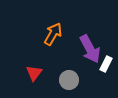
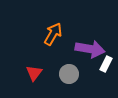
purple arrow: rotated 52 degrees counterclockwise
gray circle: moved 6 px up
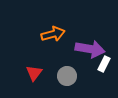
orange arrow: rotated 45 degrees clockwise
white rectangle: moved 2 px left
gray circle: moved 2 px left, 2 px down
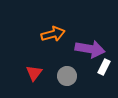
white rectangle: moved 3 px down
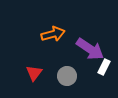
purple arrow: rotated 24 degrees clockwise
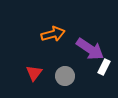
gray circle: moved 2 px left
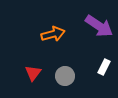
purple arrow: moved 9 px right, 23 px up
red triangle: moved 1 px left
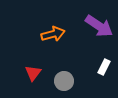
gray circle: moved 1 px left, 5 px down
